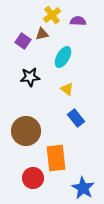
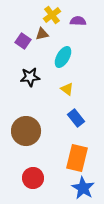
orange rectangle: moved 21 px right; rotated 20 degrees clockwise
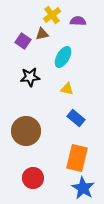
yellow triangle: rotated 24 degrees counterclockwise
blue rectangle: rotated 12 degrees counterclockwise
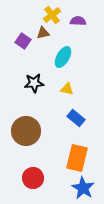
brown triangle: moved 1 px right, 1 px up
black star: moved 4 px right, 6 px down
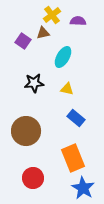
orange rectangle: moved 4 px left; rotated 36 degrees counterclockwise
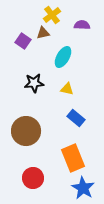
purple semicircle: moved 4 px right, 4 px down
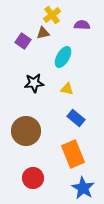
orange rectangle: moved 4 px up
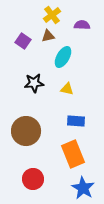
brown triangle: moved 5 px right, 3 px down
blue rectangle: moved 3 px down; rotated 36 degrees counterclockwise
red circle: moved 1 px down
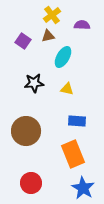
blue rectangle: moved 1 px right
red circle: moved 2 px left, 4 px down
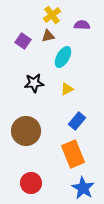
yellow triangle: rotated 40 degrees counterclockwise
blue rectangle: rotated 54 degrees counterclockwise
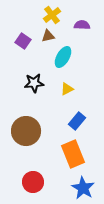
red circle: moved 2 px right, 1 px up
